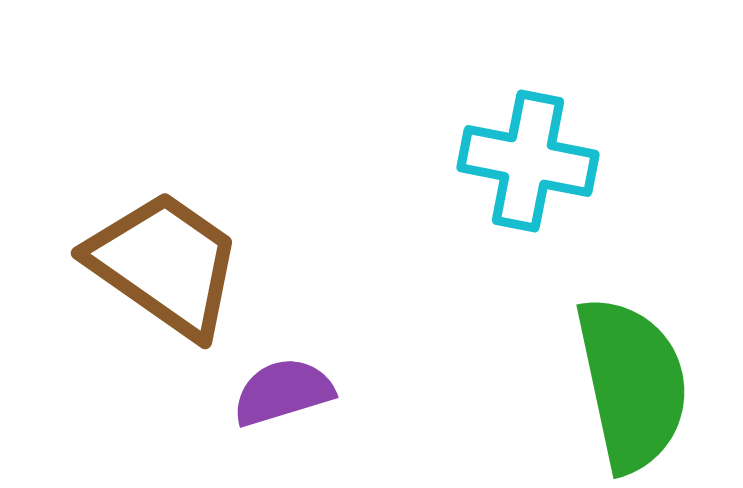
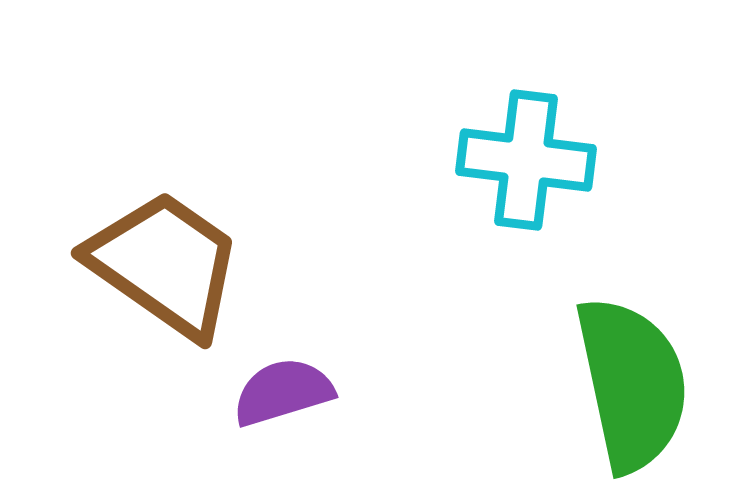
cyan cross: moved 2 px left, 1 px up; rotated 4 degrees counterclockwise
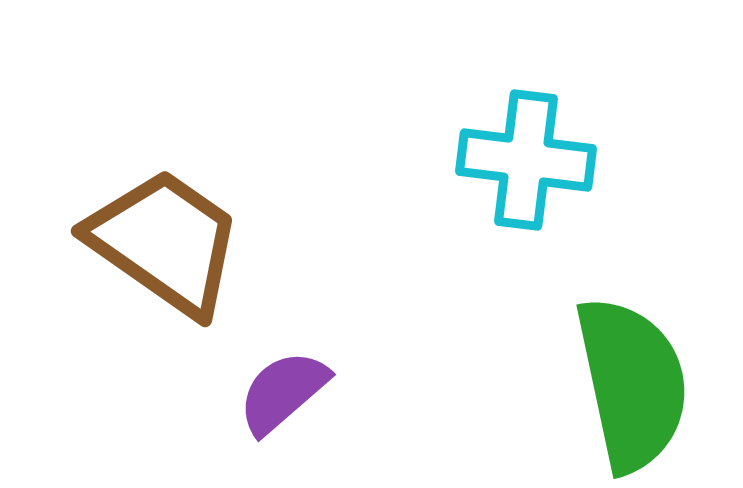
brown trapezoid: moved 22 px up
purple semicircle: rotated 24 degrees counterclockwise
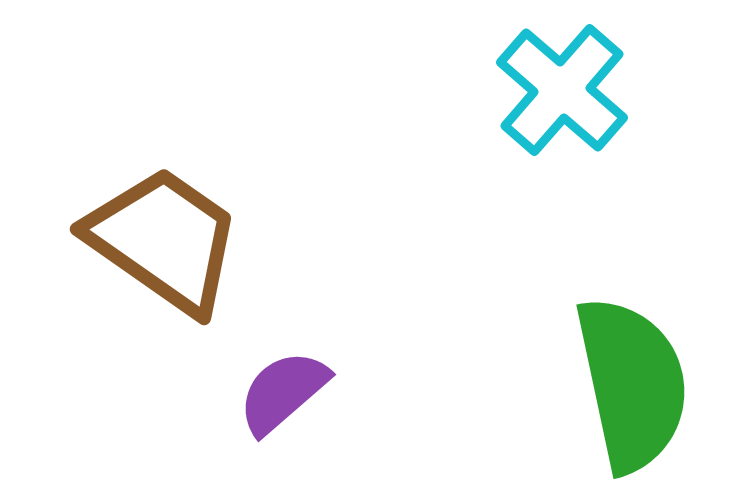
cyan cross: moved 36 px right, 70 px up; rotated 34 degrees clockwise
brown trapezoid: moved 1 px left, 2 px up
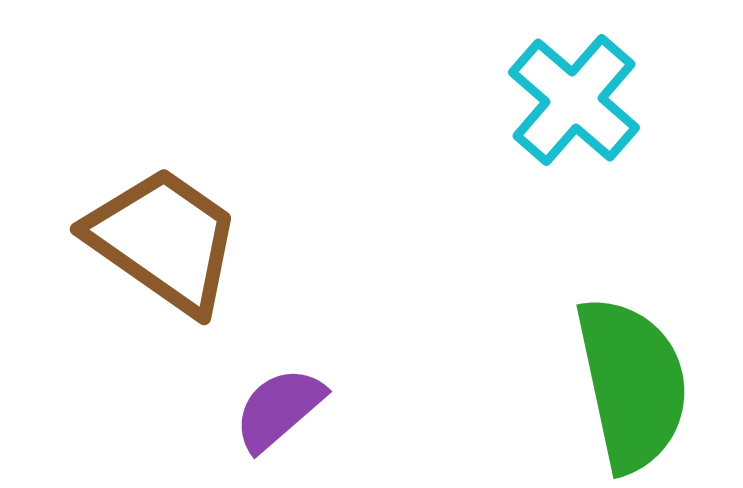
cyan cross: moved 12 px right, 10 px down
purple semicircle: moved 4 px left, 17 px down
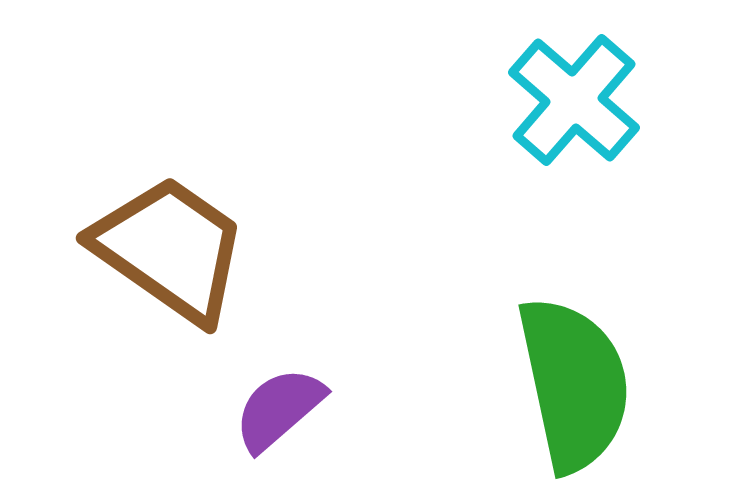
brown trapezoid: moved 6 px right, 9 px down
green semicircle: moved 58 px left
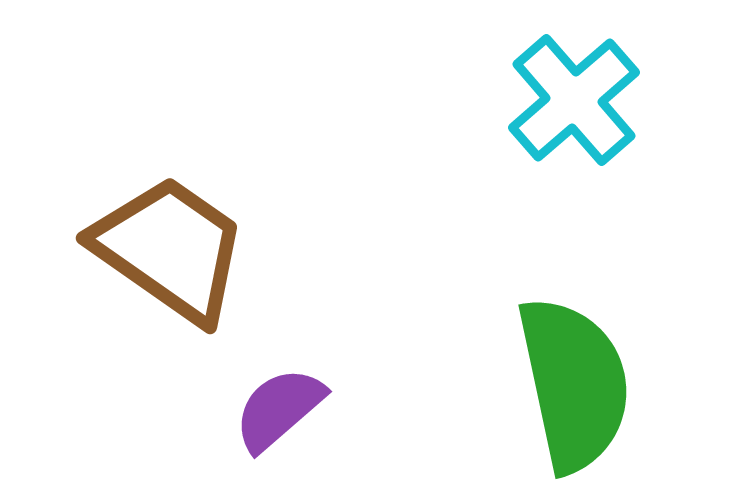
cyan cross: rotated 8 degrees clockwise
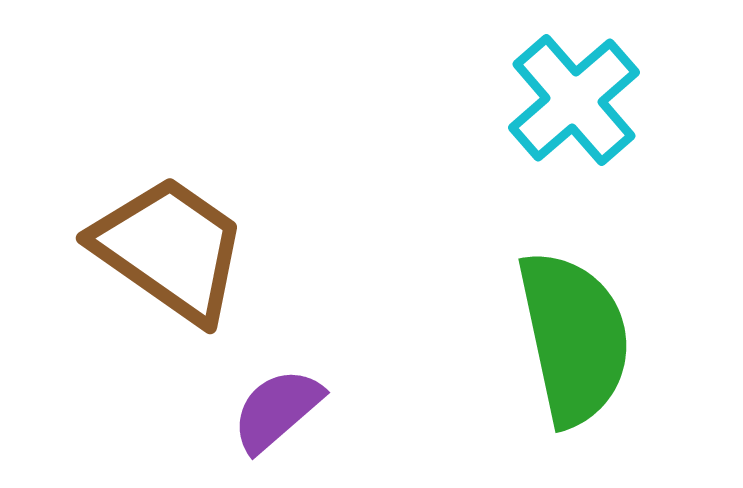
green semicircle: moved 46 px up
purple semicircle: moved 2 px left, 1 px down
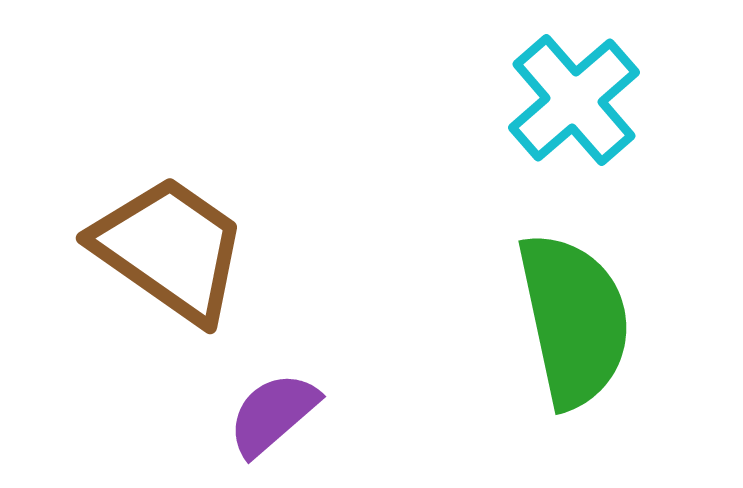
green semicircle: moved 18 px up
purple semicircle: moved 4 px left, 4 px down
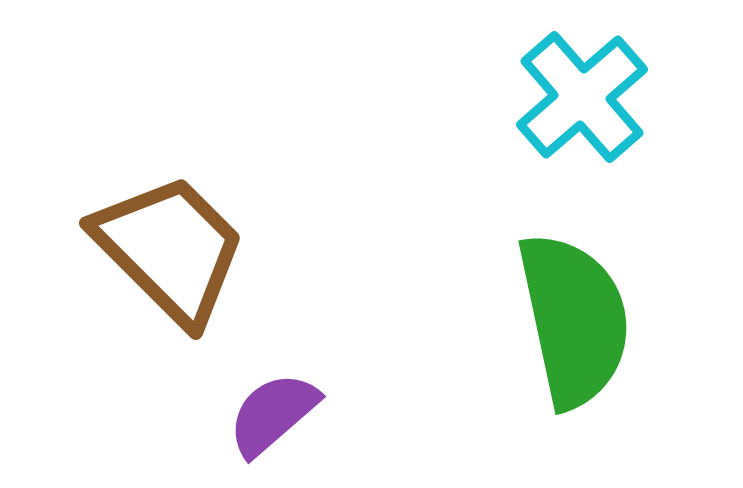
cyan cross: moved 8 px right, 3 px up
brown trapezoid: rotated 10 degrees clockwise
